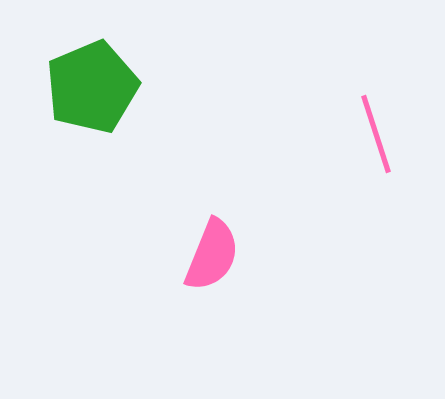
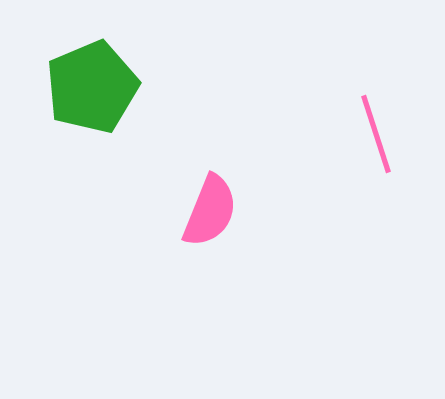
pink semicircle: moved 2 px left, 44 px up
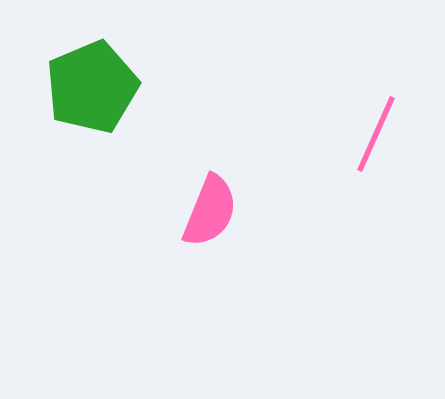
pink line: rotated 42 degrees clockwise
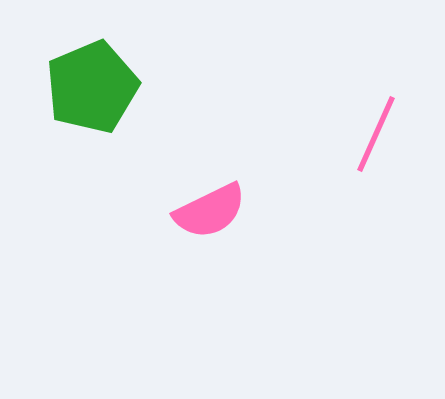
pink semicircle: rotated 42 degrees clockwise
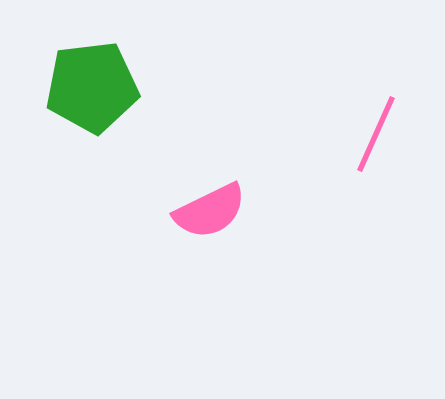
green pentagon: rotated 16 degrees clockwise
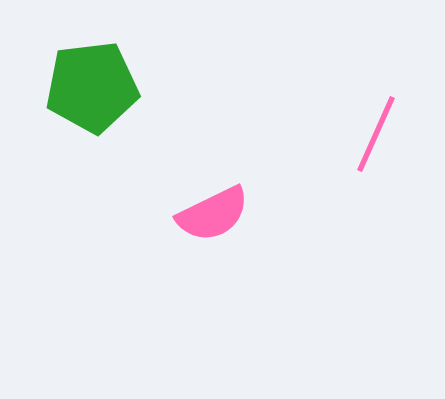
pink semicircle: moved 3 px right, 3 px down
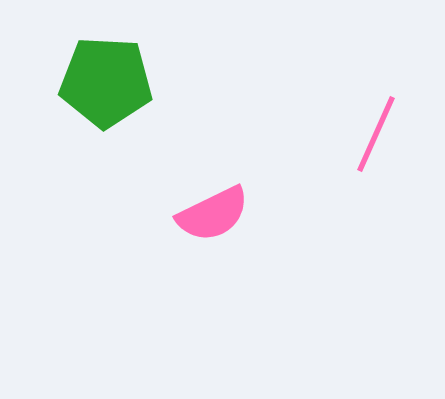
green pentagon: moved 14 px right, 5 px up; rotated 10 degrees clockwise
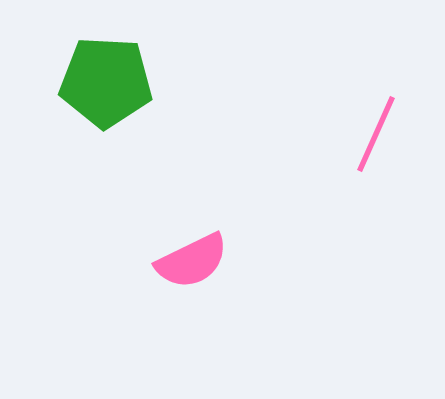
pink semicircle: moved 21 px left, 47 px down
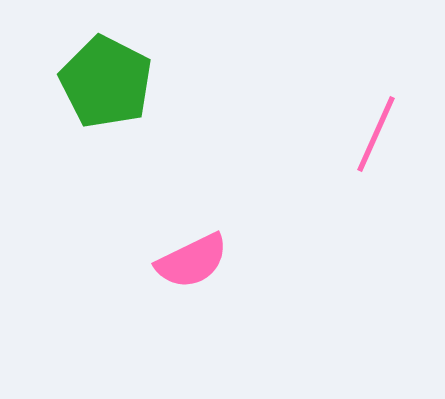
green pentagon: rotated 24 degrees clockwise
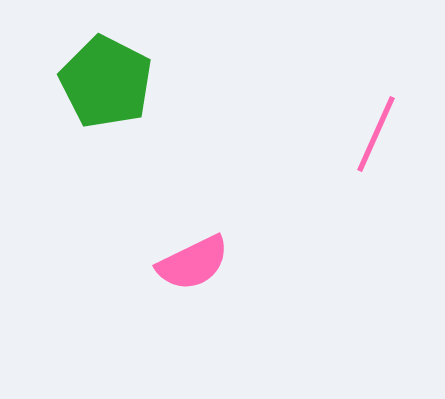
pink semicircle: moved 1 px right, 2 px down
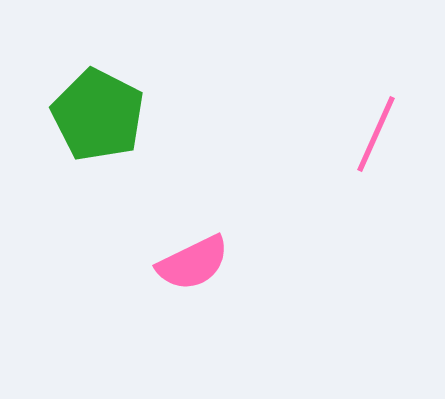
green pentagon: moved 8 px left, 33 px down
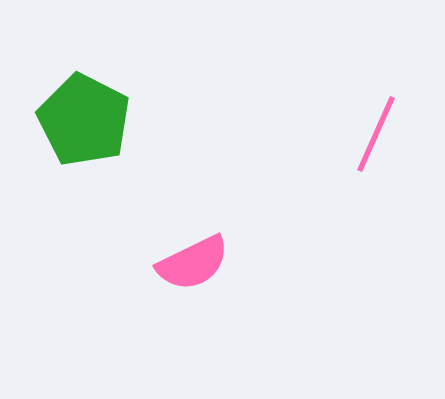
green pentagon: moved 14 px left, 5 px down
